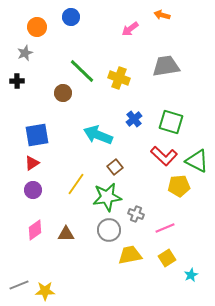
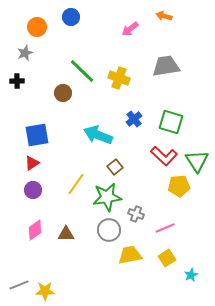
orange arrow: moved 2 px right, 1 px down
green triangle: rotated 30 degrees clockwise
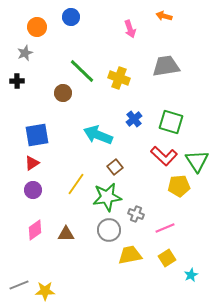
pink arrow: rotated 72 degrees counterclockwise
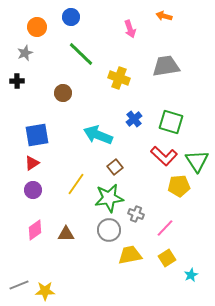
green line: moved 1 px left, 17 px up
green star: moved 2 px right, 1 px down
pink line: rotated 24 degrees counterclockwise
